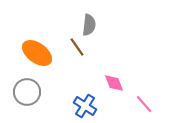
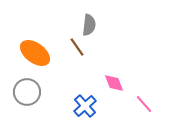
orange ellipse: moved 2 px left
blue cross: rotated 15 degrees clockwise
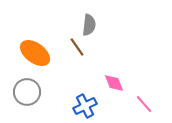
blue cross: rotated 15 degrees clockwise
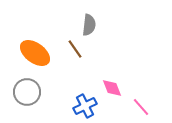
brown line: moved 2 px left, 2 px down
pink diamond: moved 2 px left, 5 px down
pink line: moved 3 px left, 3 px down
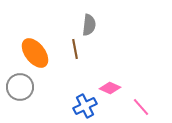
brown line: rotated 24 degrees clockwise
orange ellipse: rotated 16 degrees clockwise
pink diamond: moved 2 px left; rotated 45 degrees counterclockwise
gray circle: moved 7 px left, 5 px up
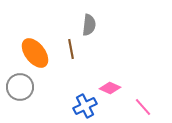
brown line: moved 4 px left
pink line: moved 2 px right
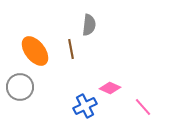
orange ellipse: moved 2 px up
